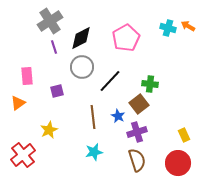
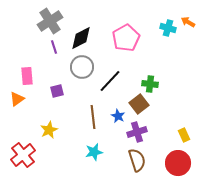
orange arrow: moved 4 px up
orange triangle: moved 1 px left, 4 px up
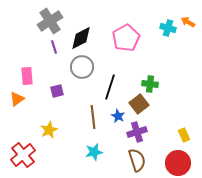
black line: moved 6 px down; rotated 25 degrees counterclockwise
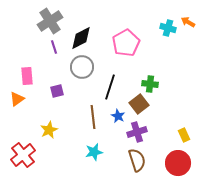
pink pentagon: moved 5 px down
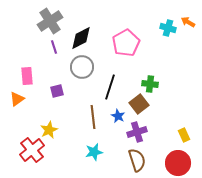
red cross: moved 9 px right, 5 px up
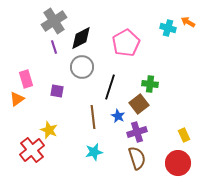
gray cross: moved 4 px right
pink rectangle: moved 1 px left, 3 px down; rotated 12 degrees counterclockwise
purple square: rotated 24 degrees clockwise
yellow star: rotated 24 degrees counterclockwise
brown semicircle: moved 2 px up
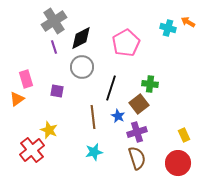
black line: moved 1 px right, 1 px down
